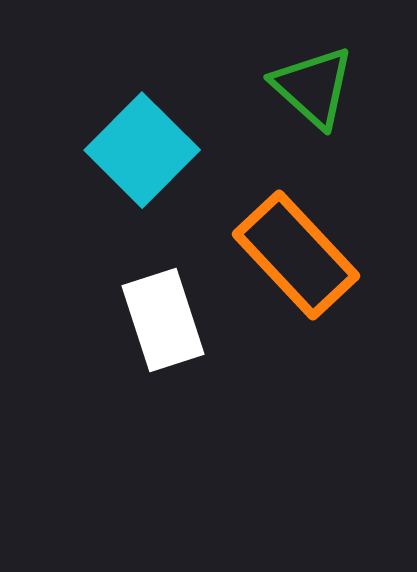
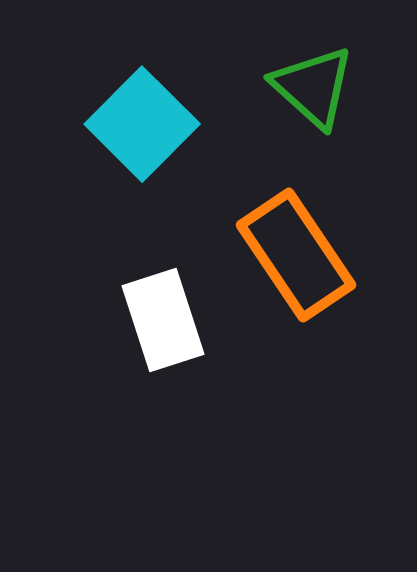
cyan square: moved 26 px up
orange rectangle: rotated 9 degrees clockwise
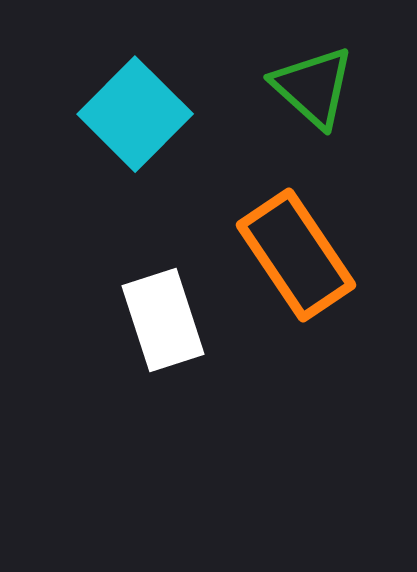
cyan square: moved 7 px left, 10 px up
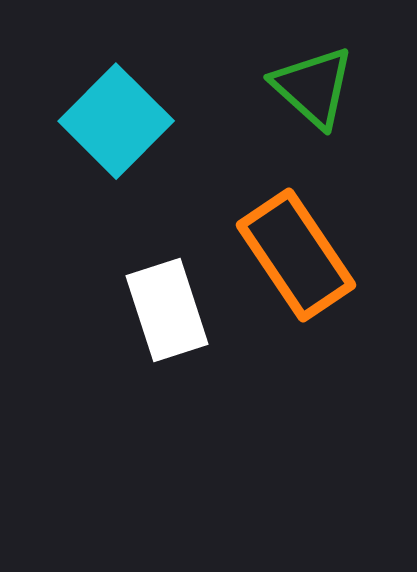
cyan square: moved 19 px left, 7 px down
white rectangle: moved 4 px right, 10 px up
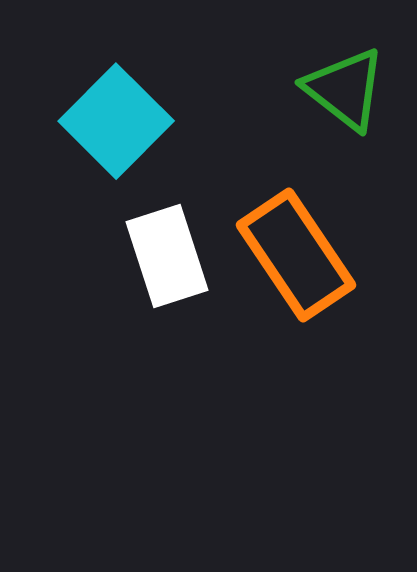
green triangle: moved 32 px right, 2 px down; rotated 4 degrees counterclockwise
white rectangle: moved 54 px up
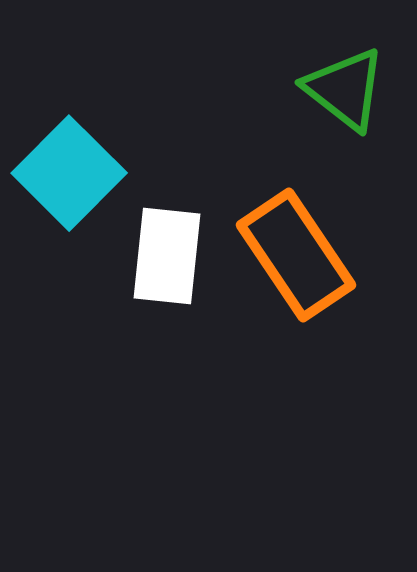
cyan square: moved 47 px left, 52 px down
white rectangle: rotated 24 degrees clockwise
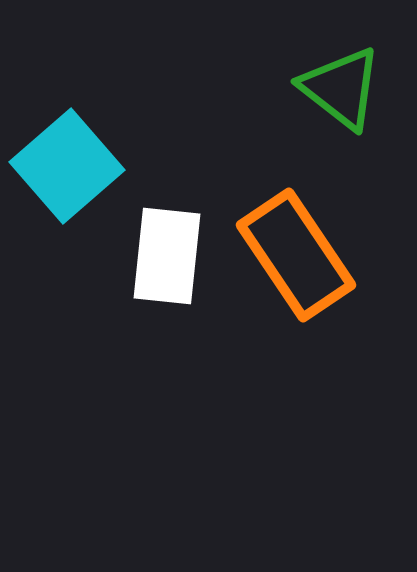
green triangle: moved 4 px left, 1 px up
cyan square: moved 2 px left, 7 px up; rotated 4 degrees clockwise
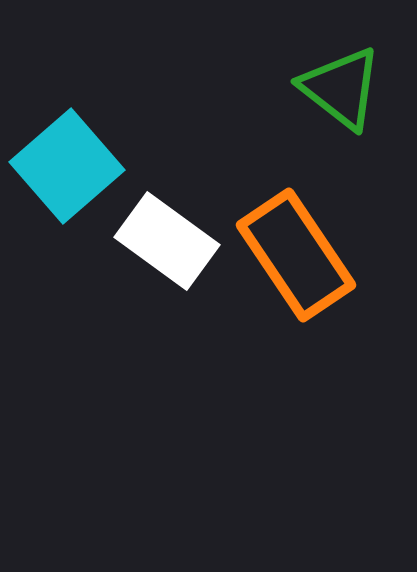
white rectangle: moved 15 px up; rotated 60 degrees counterclockwise
